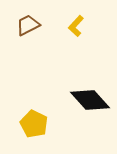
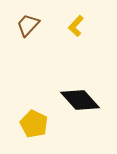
brown trapezoid: rotated 20 degrees counterclockwise
black diamond: moved 10 px left
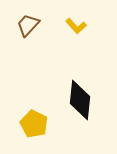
yellow L-shape: rotated 85 degrees counterclockwise
black diamond: rotated 48 degrees clockwise
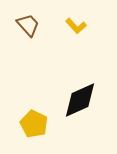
brown trapezoid: rotated 95 degrees clockwise
black diamond: rotated 60 degrees clockwise
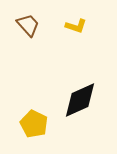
yellow L-shape: rotated 30 degrees counterclockwise
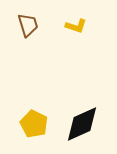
brown trapezoid: rotated 25 degrees clockwise
black diamond: moved 2 px right, 24 px down
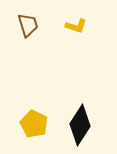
black diamond: moved 2 px left, 1 px down; rotated 33 degrees counterclockwise
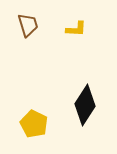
yellow L-shape: moved 3 px down; rotated 15 degrees counterclockwise
black diamond: moved 5 px right, 20 px up
